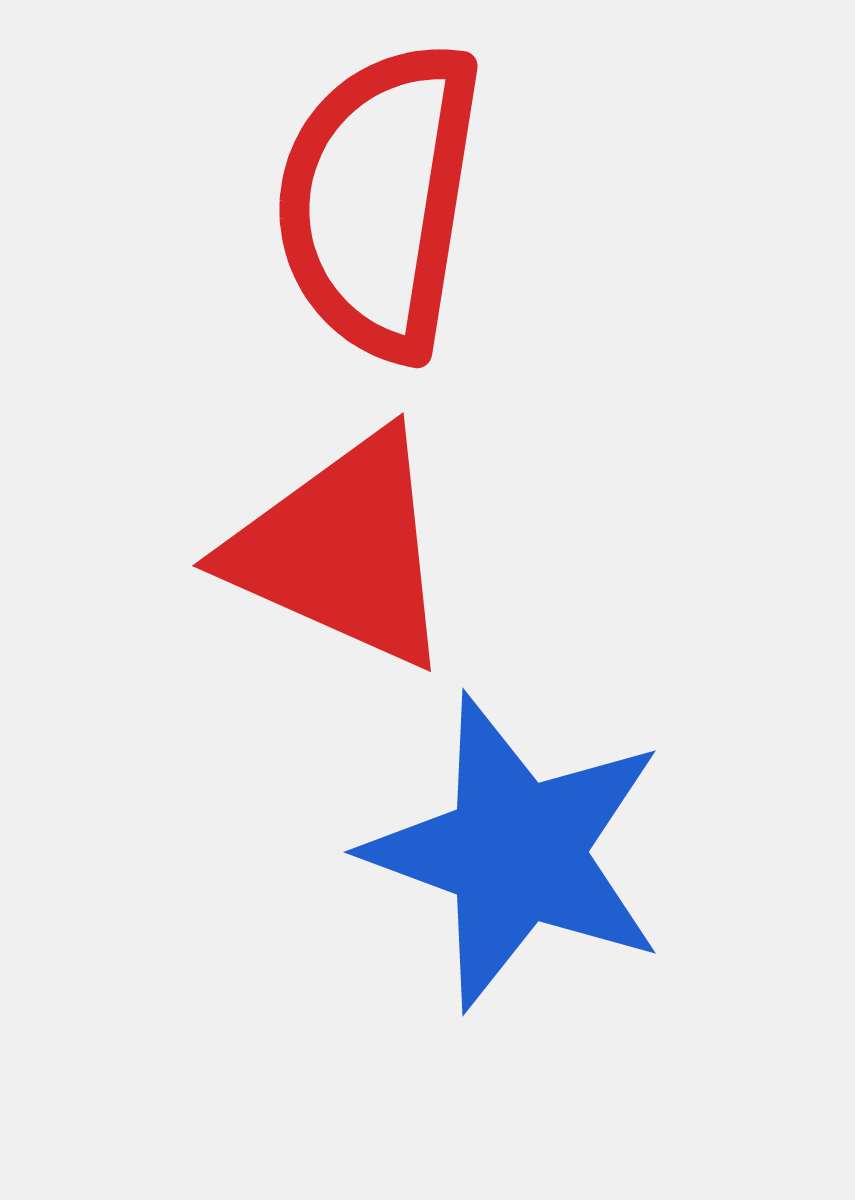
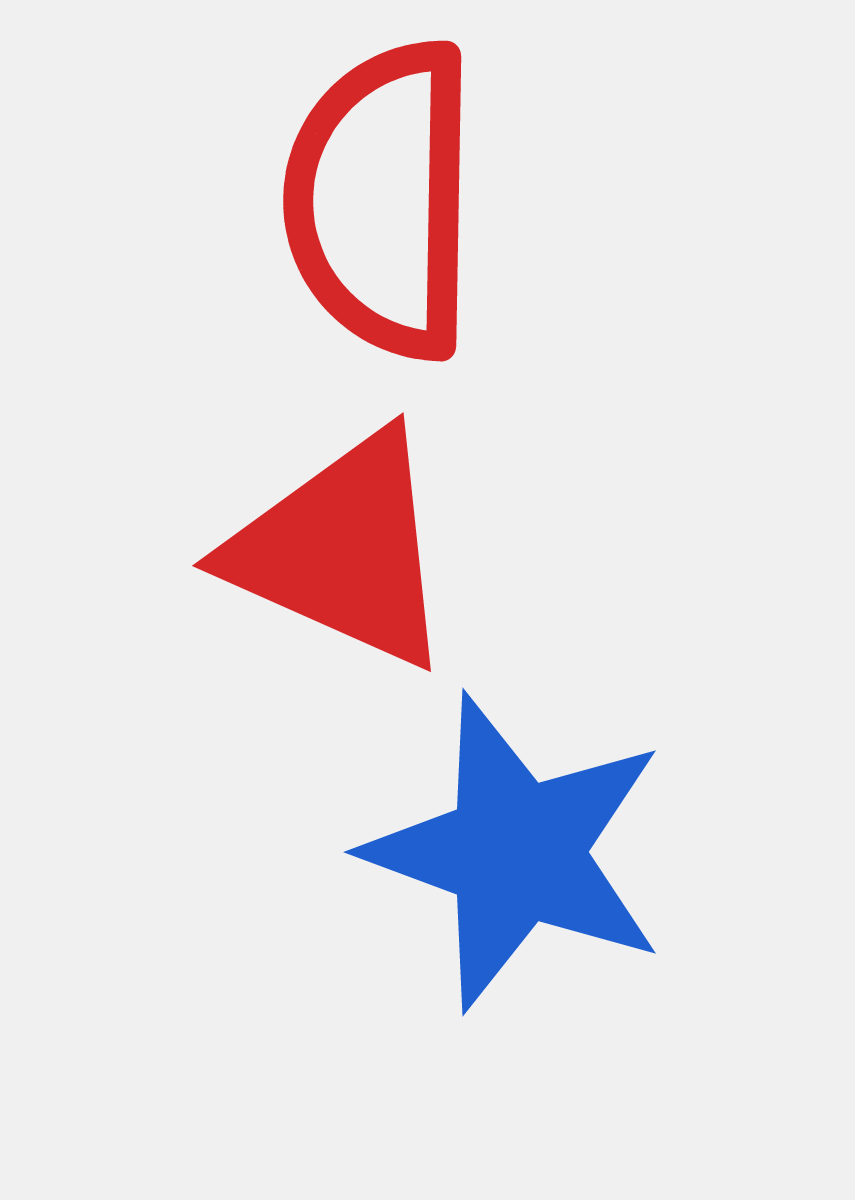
red semicircle: moved 3 px right; rotated 8 degrees counterclockwise
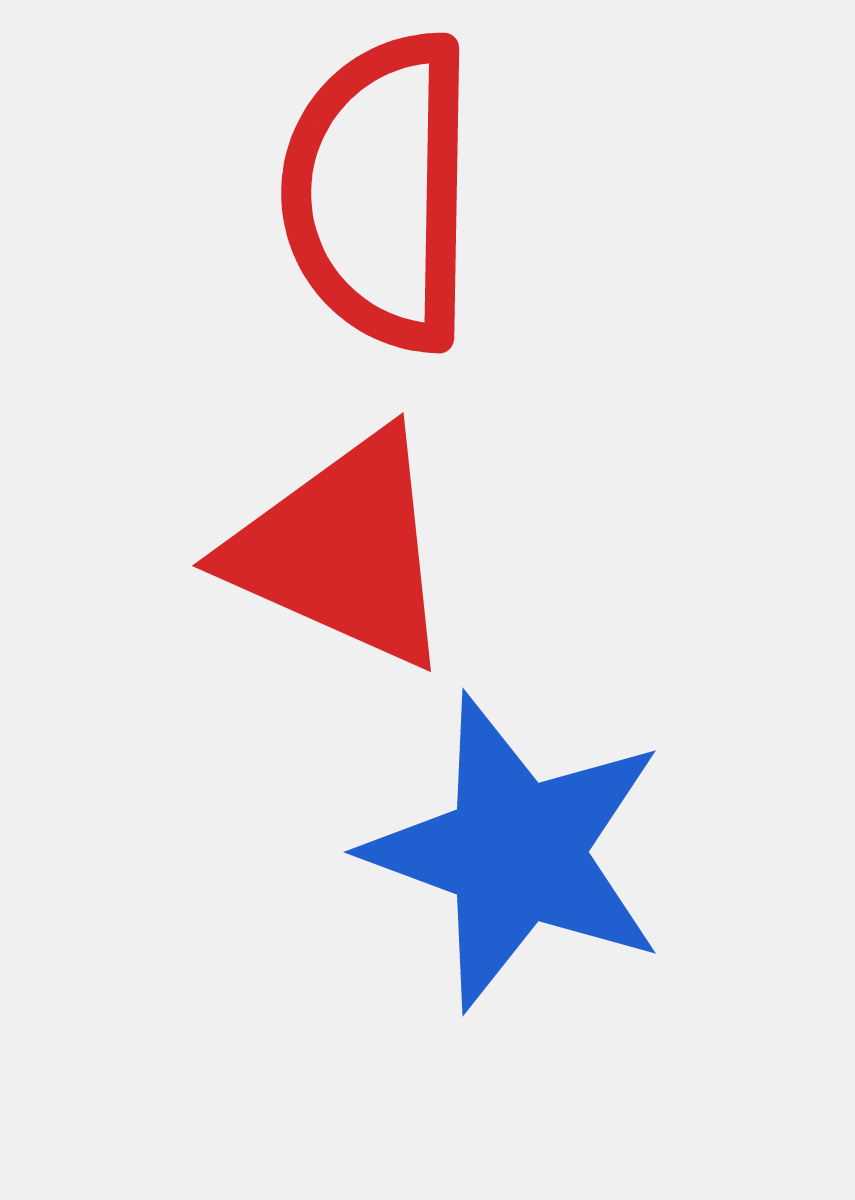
red semicircle: moved 2 px left, 8 px up
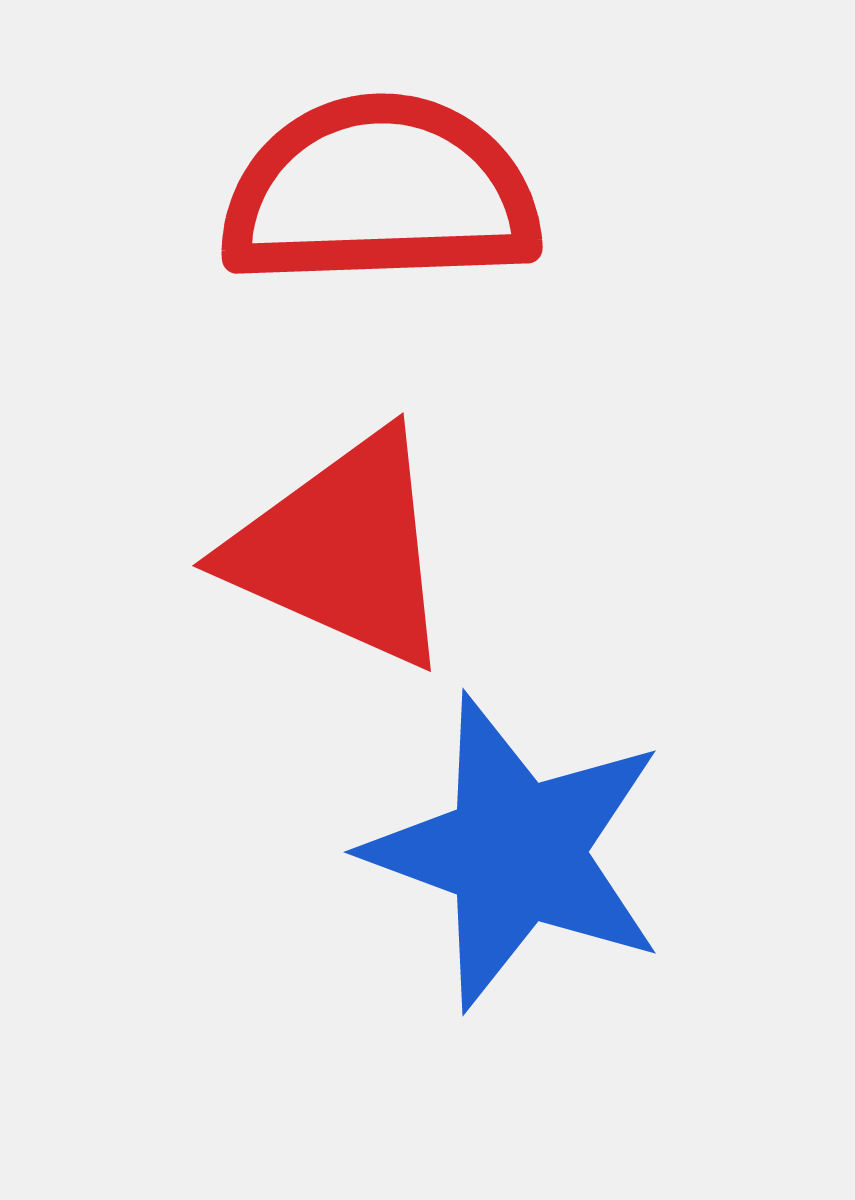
red semicircle: rotated 87 degrees clockwise
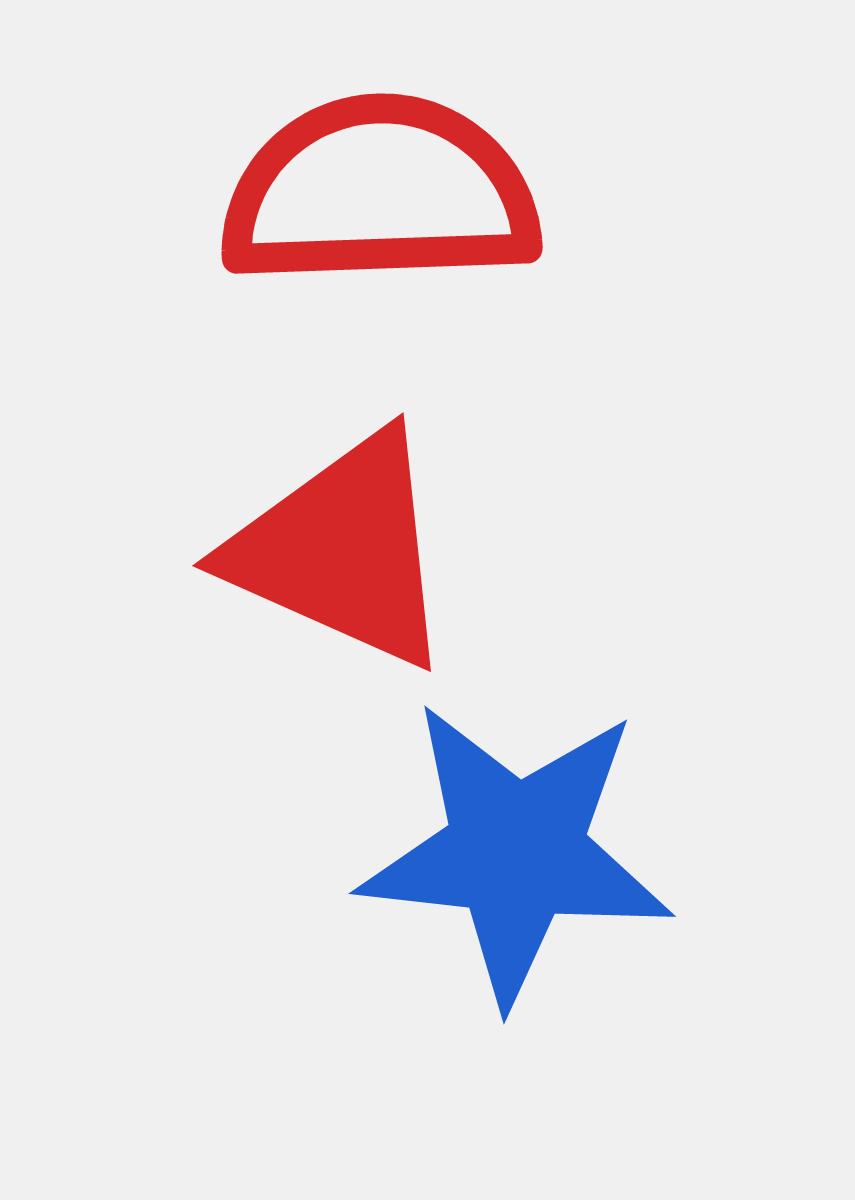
blue star: rotated 14 degrees counterclockwise
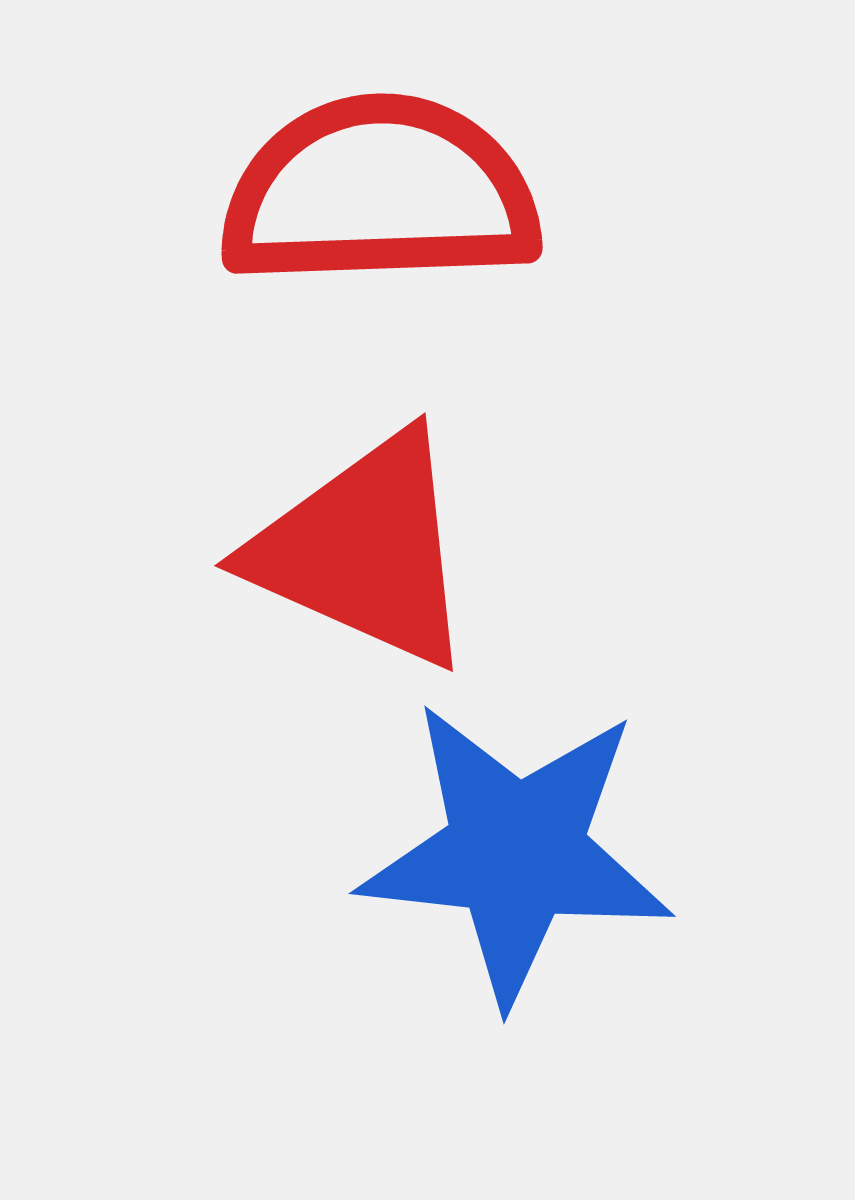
red triangle: moved 22 px right
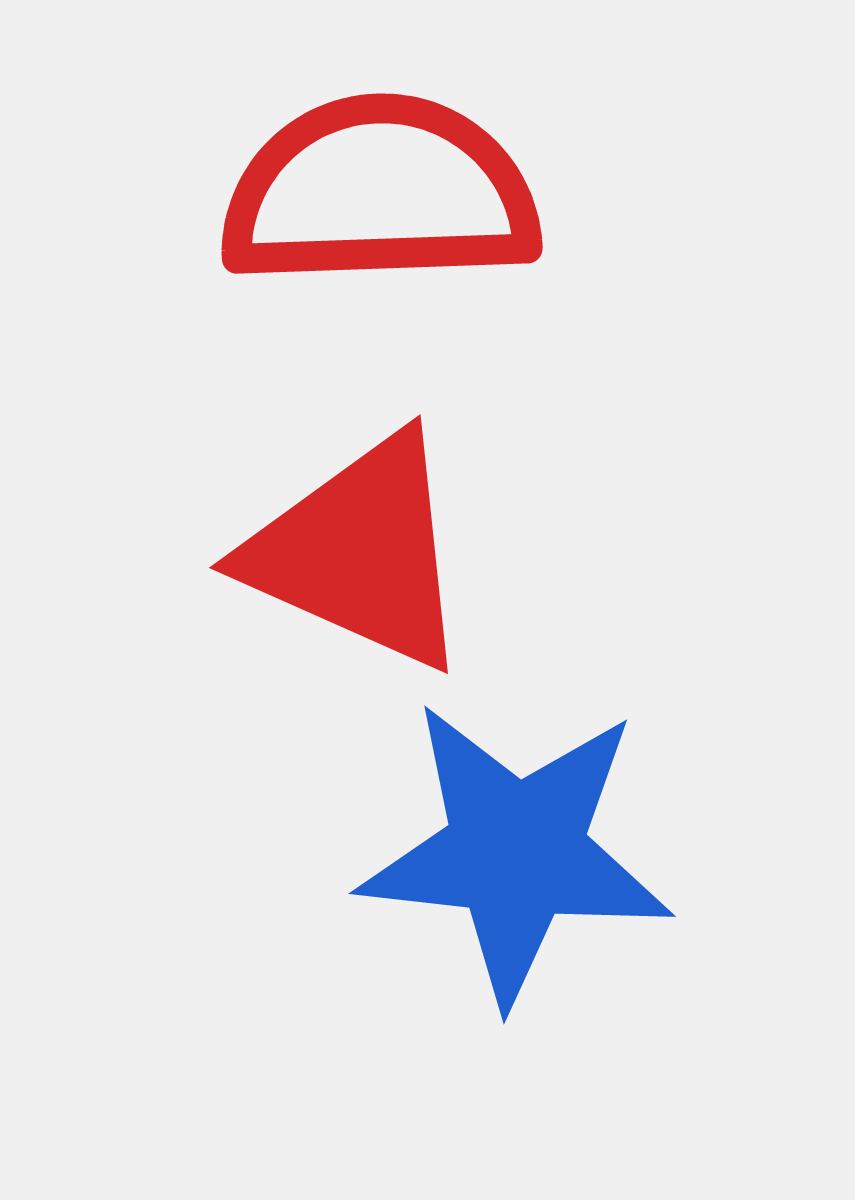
red triangle: moved 5 px left, 2 px down
